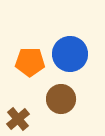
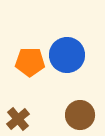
blue circle: moved 3 px left, 1 px down
brown circle: moved 19 px right, 16 px down
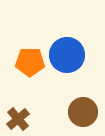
brown circle: moved 3 px right, 3 px up
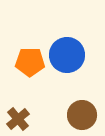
brown circle: moved 1 px left, 3 px down
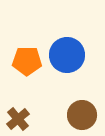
orange pentagon: moved 3 px left, 1 px up
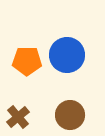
brown circle: moved 12 px left
brown cross: moved 2 px up
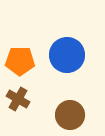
orange pentagon: moved 7 px left
brown cross: moved 18 px up; rotated 20 degrees counterclockwise
